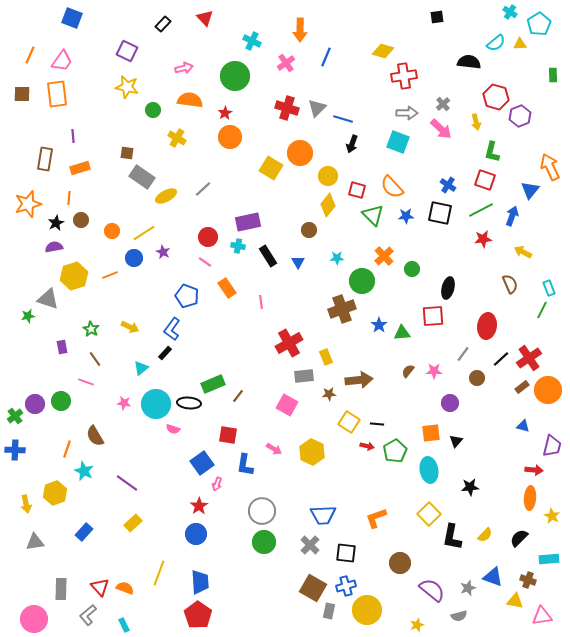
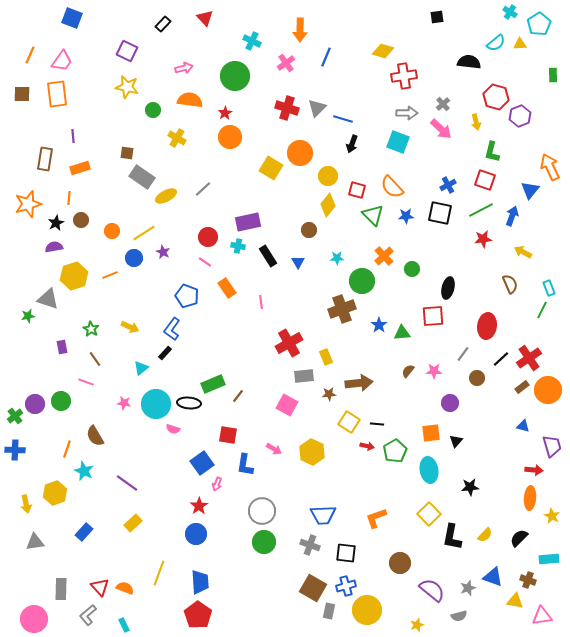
blue cross at (448, 185): rotated 28 degrees clockwise
brown arrow at (359, 380): moved 3 px down
purple trapezoid at (552, 446): rotated 30 degrees counterclockwise
gray cross at (310, 545): rotated 24 degrees counterclockwise
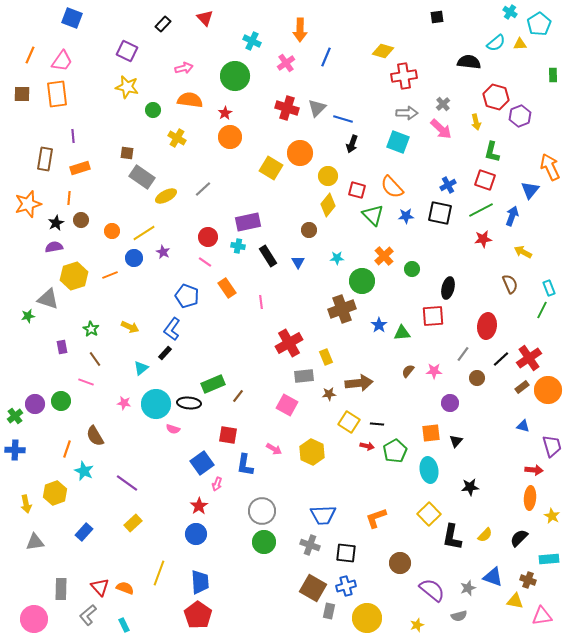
yellow circle at (367, 610): moved 8 px down
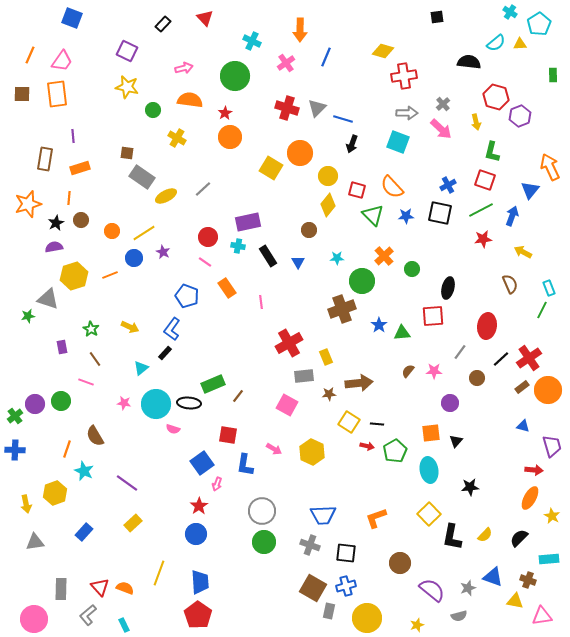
gray line at (463, 354): moved 3 px left, 2 px up
orange ellipse at (530, 498): rotated 25 degrees clockwise
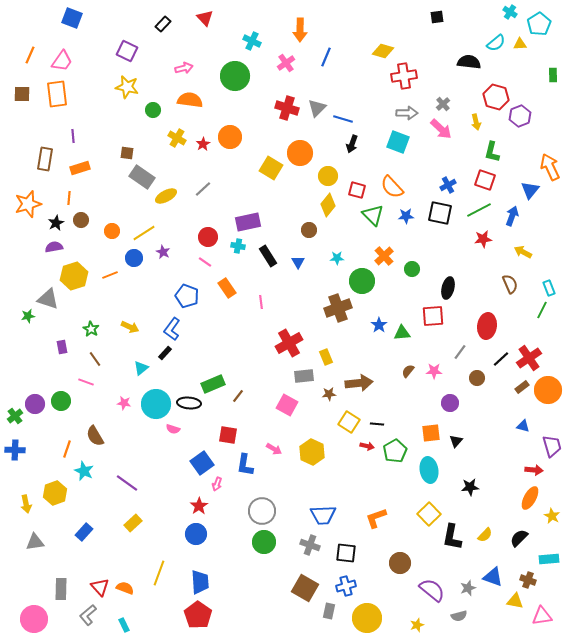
red star at (225, 113): moved 22 px left, 31 px down
green line at (481, 210): moved 2 px left
brown cross at (342, 309): moved 4 px left, 1 px up
brown square at (313, 588): moved 8 px left
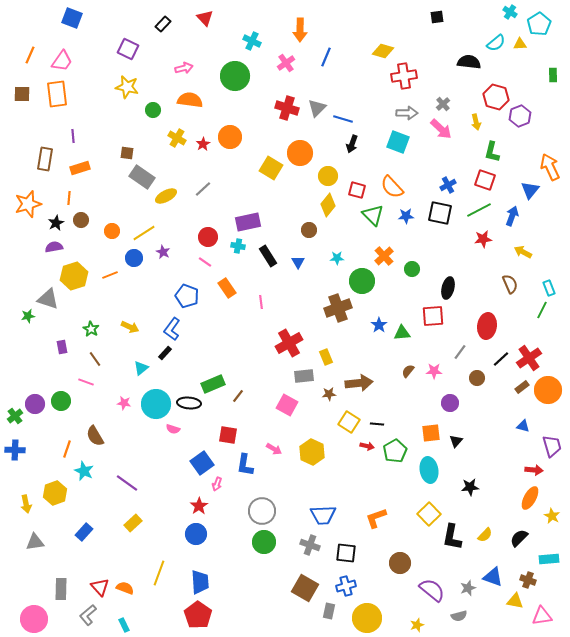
purple square at (127, 51): moved 1 px right, 2 px up
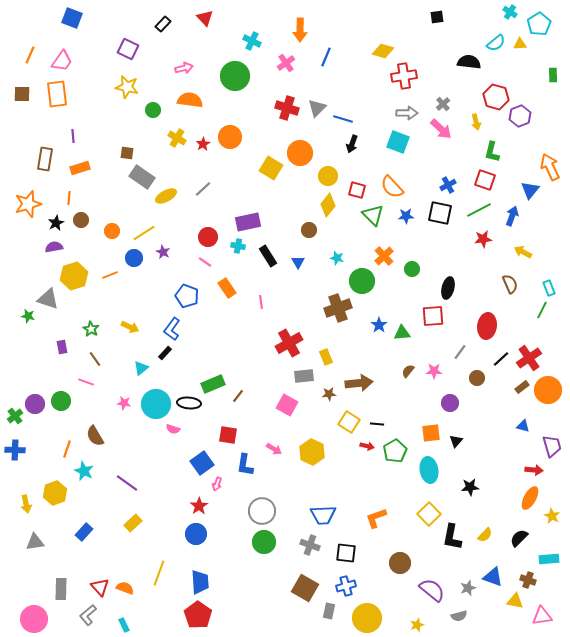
cyan star at (337, 258): rotated 16 degrees clockwise
green star at (28, 316): rotated 24 degrees clockwise
